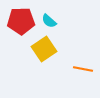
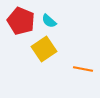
red pentagon: rotated 24 degrees clockwise
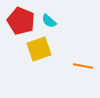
yellow square: moved 5 px left; rotated 15 degrees clockwise
orange line: moved 3 px up
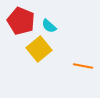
cyan semicircle: moved 5 px down
yellow square: rotated 20 degrees counterclockwise
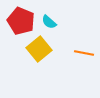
cyan semicircle: moved 4 px up
orange line: moved 1 px right, 13 px up
